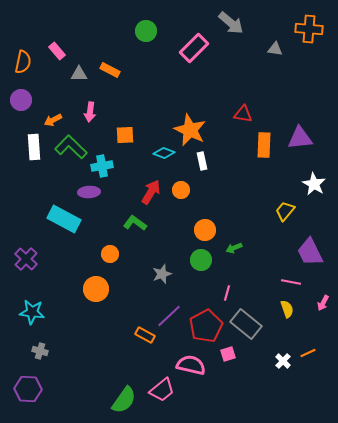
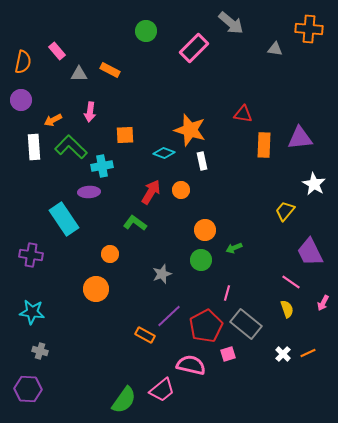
orange star at (190, 130): rotated 8 degrees counterclockwise
cyan rectangle at (64, 219): rotated 28 degrees clockwise
purple cross at (26, 259): moved 5 px right, 4 px up; rotated 35 degrees counterclockwise
pink line at (291, 282): rotated 24 degrees clockwise
white cross at (283, 361): moved 7 px up
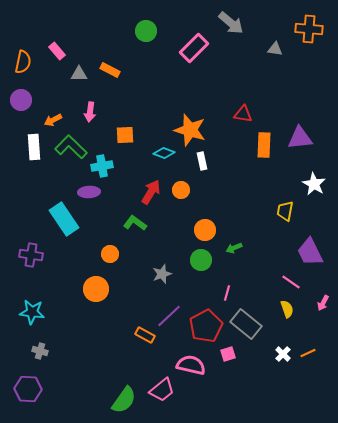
yellow trapezoid at (285, 211): rotated 30 degrees counterclockwise
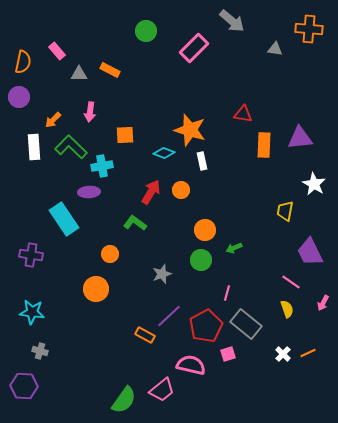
gray arrow at (231, 23): moved 1 px right, 2 px up
purple circle at (21, 100): moved 2 px left, 3 px up
orange arrow at (53, 120): rotated 18 degrees counterclockwise
purple hexagon at (28, 389): moved 4 px left, 3 px up
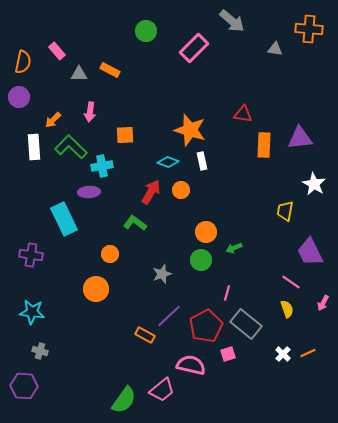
cyan diamond at (164, 153): moved 4 px right, 9 px down
cyan rectangle at (64, 219): rotated 8 degrees clockwise
orange circle at (205, 230): moved 1 px right, 2 px down
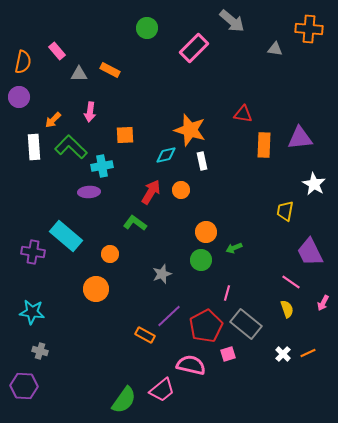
green circle at (146, 31): moved 1 px right, 3 px up
cyan diamond at (168, 162): moved 2 px left, 7 px up; rotated 35 degrees counterclockwise
cyan rectangle at (64, 219): moved 2 px right, 17 px down; rotated 24 degrees counterclockwise
purple cross at (31, 255): moved 2 px right, 3 px up
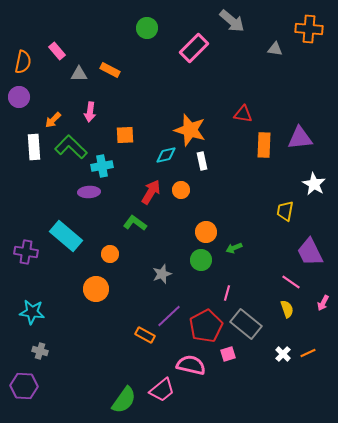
purple cross at (33, 252): moved 7 px left
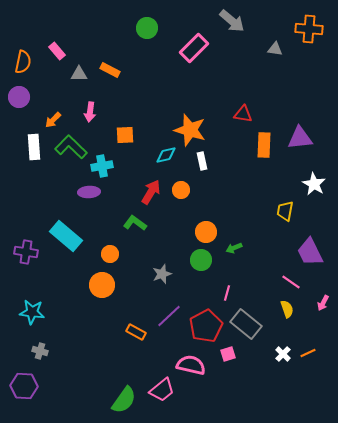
orange circle at (96, 289): moved 6 px right, 4 px up
orange rectangle at (145, 335): moved 9 px left, 3 px up
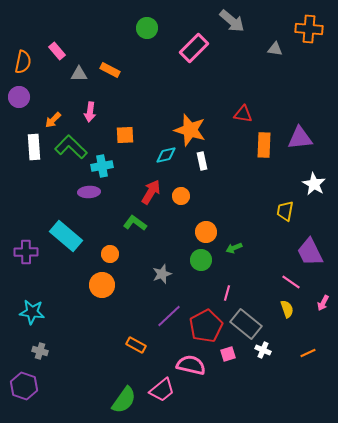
orange circle at (181, 190): moved 6 px down
purple cross at (26, 252): rotated 10 degrees counterclockwise
orange rectangle at (136, 332): moved 13 px down
white cross at (283, 354): moved 20 px left, 4 px up; rotated 21 degrees counterclockwise
purple hexagon at (24, 386): rotated 16 degrees clockwise
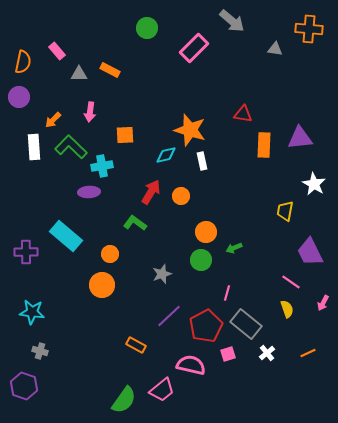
white cross at (263, 350): moved 4 px right, 3 px down; rotated 28 degrees clockwise
